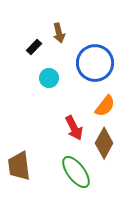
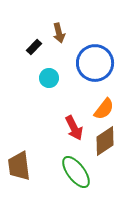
orange semicircle: moved 1 px left, 3 px down
brown diamond: moved 1 px right, 2 px up; rotated 28 degrees clockwise
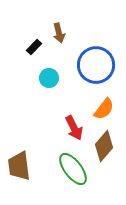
blue circle: moved 1 px right, 2 px down
brown diamond: moved 1 px left, 5 px down; rotated 16 degrees counterclockwise
green ellipse: moved 3 px left, 3 px up
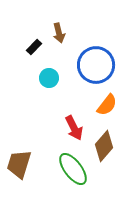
orange semicircle: moved 3 px right, 4 px up
brown trapezoid: moved 2 px up; rotated 24 degrees clockwise
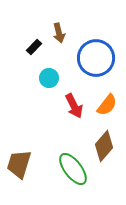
blue circle: moved 7 px up
red arrow: moved 22 px up
